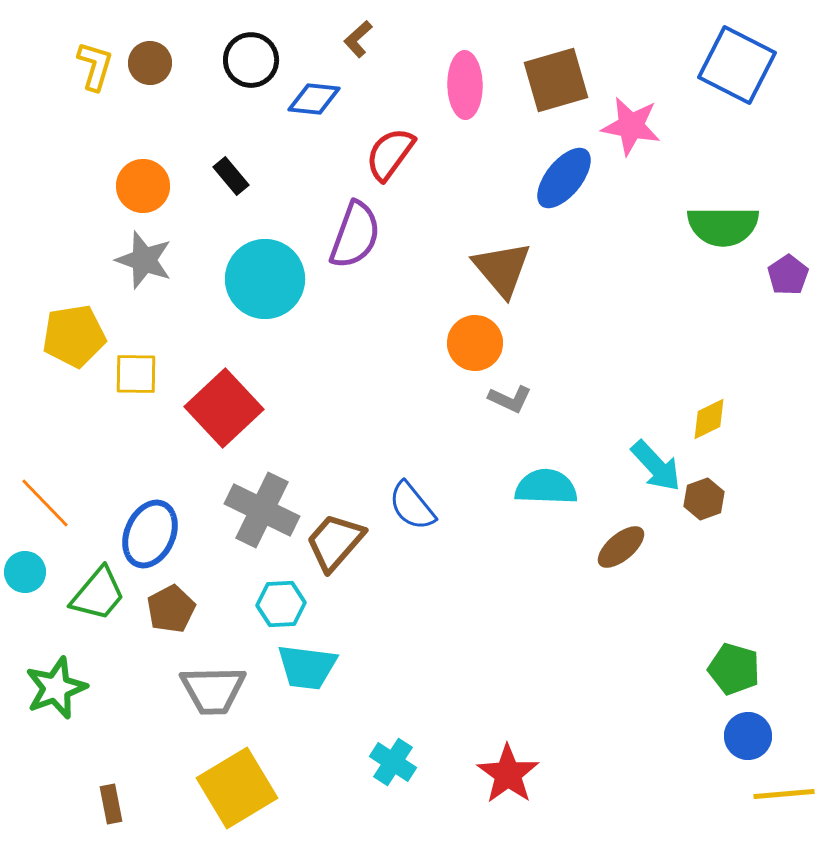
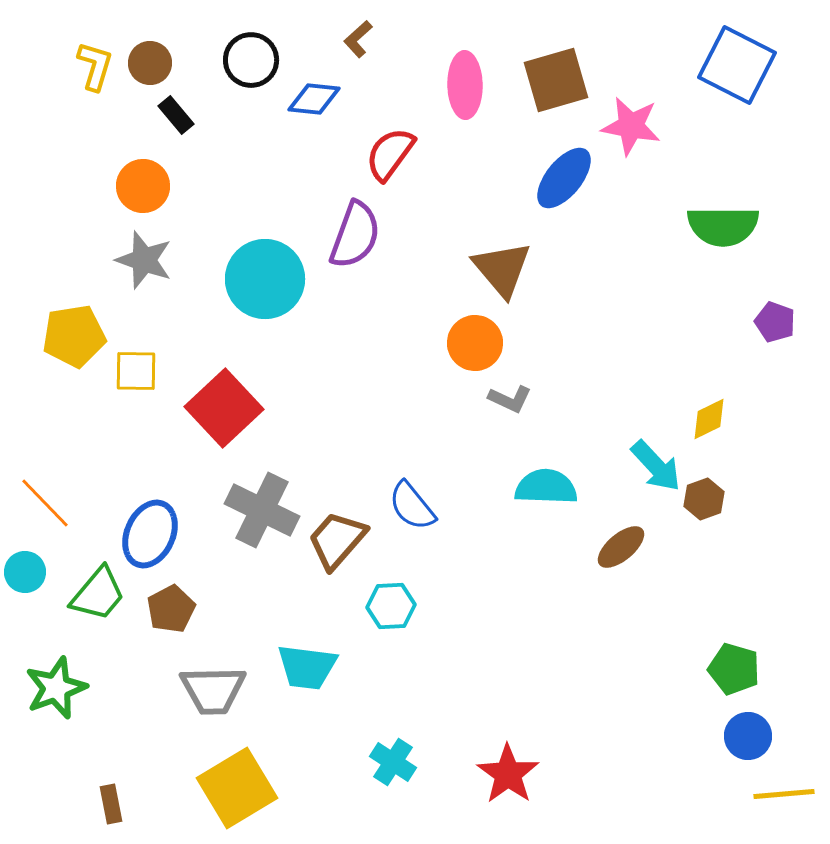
black rectangle at (231, 176): moved 55 px left, 61 px up
purple pentagon at (788, 275): moved 13 px left, 47 px down; rotated 18 degrees counterclockwise
yellow square at (136, 374): moved 3 px up
brown trapezoid at (335, 542): moved 2 px right, 2 px up
cyan hexagon at (281, 604): moved 110 px right, 2 px down
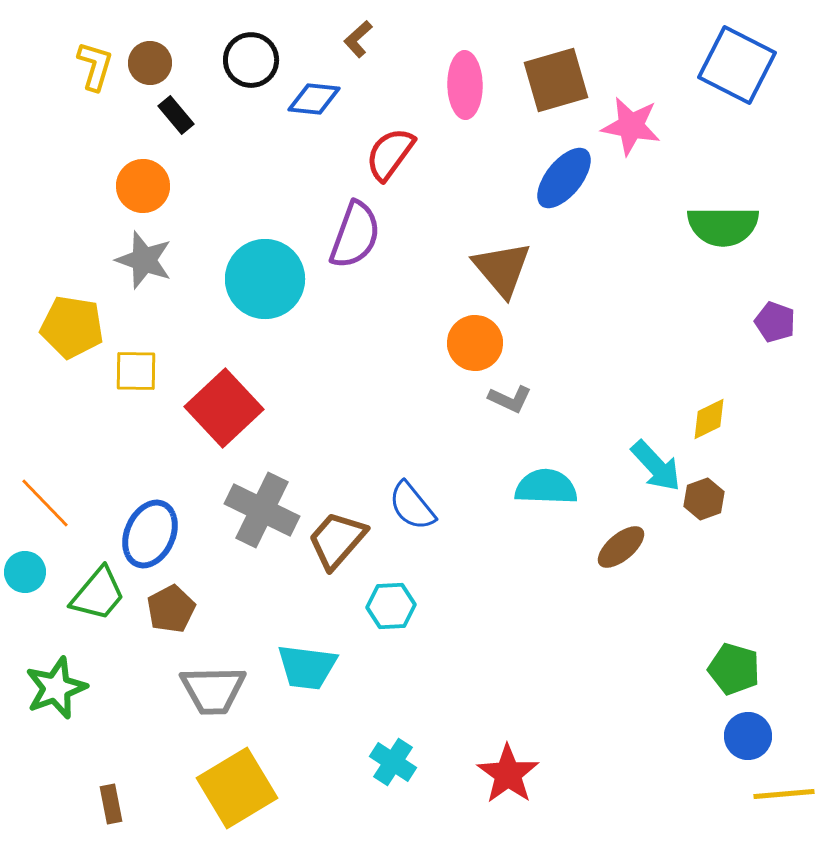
yellow pentagon at (74, 336): moved 2 px left, 9 px up; rotated 18 degrees clockwise
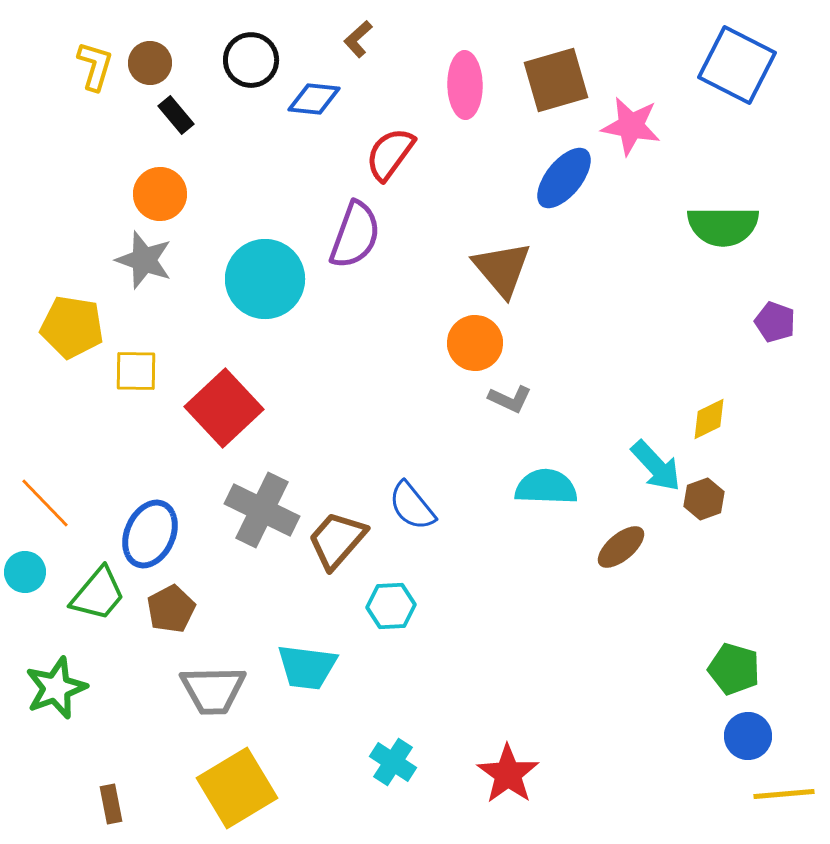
orange circle at (143, 186): moved 17 px right, 8 px down
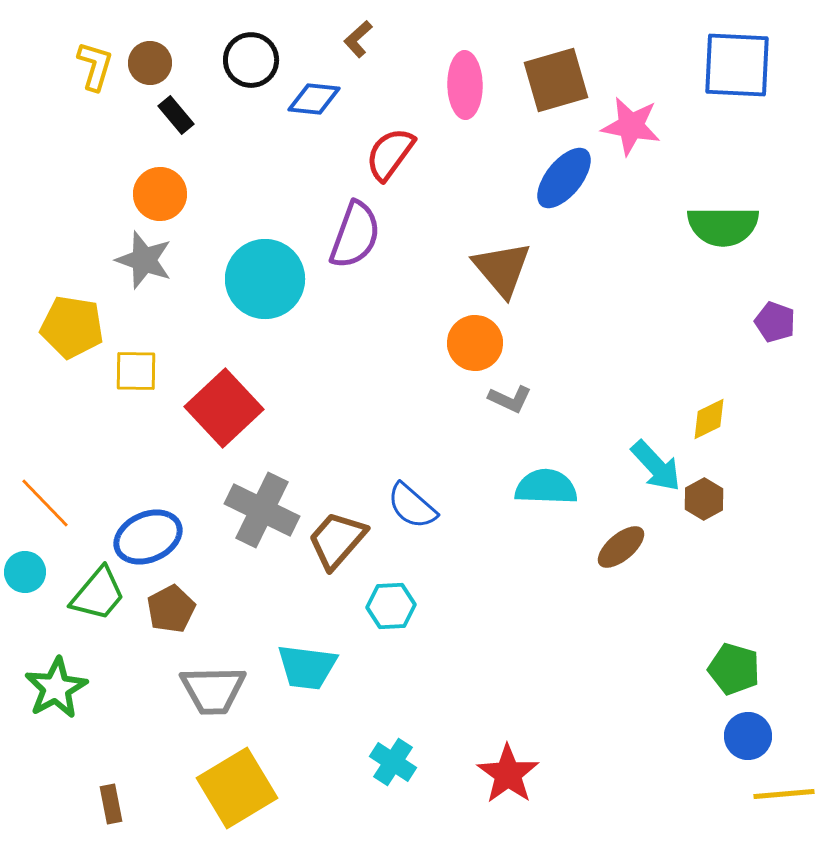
blue square at (737, 65): rotated 24 degrees counterclockwise
brown hexagon at (704, 499): rotated 9 degrees counterclockwise
blue semicircle at (412, 506): rotated 10 degrees counterclockwise
blue ellipse at (150, 534): moved 2 px left, 3 px down; rotated 42 degrees clockwise
green star at (56, 688): rotated 8 degrees counterclockwise
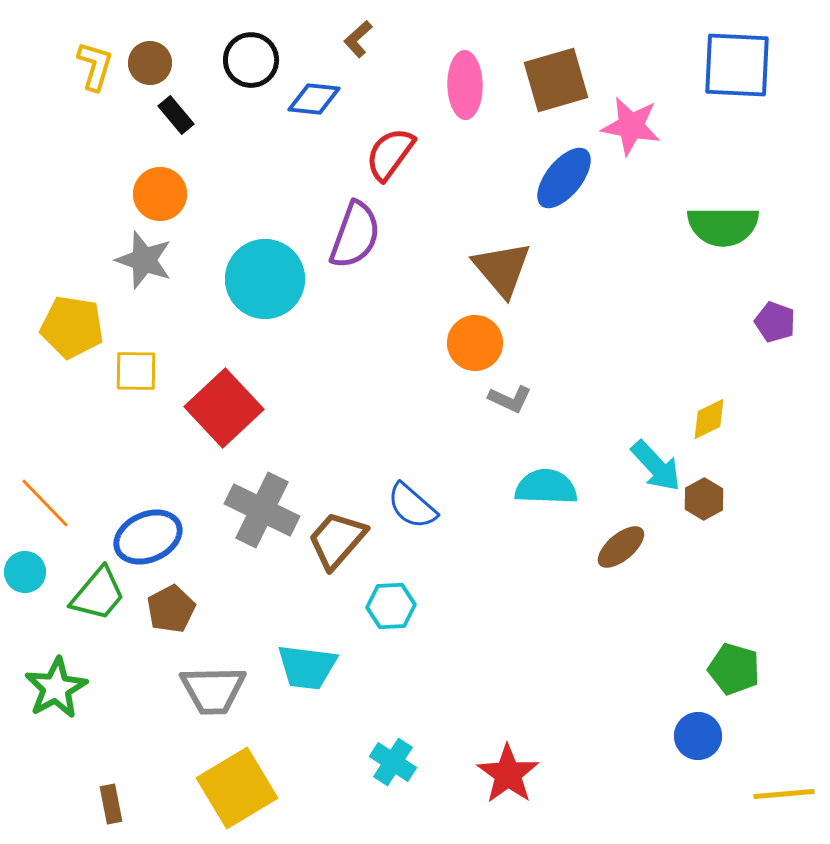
blue circle at (748, 736): moved 50 px left
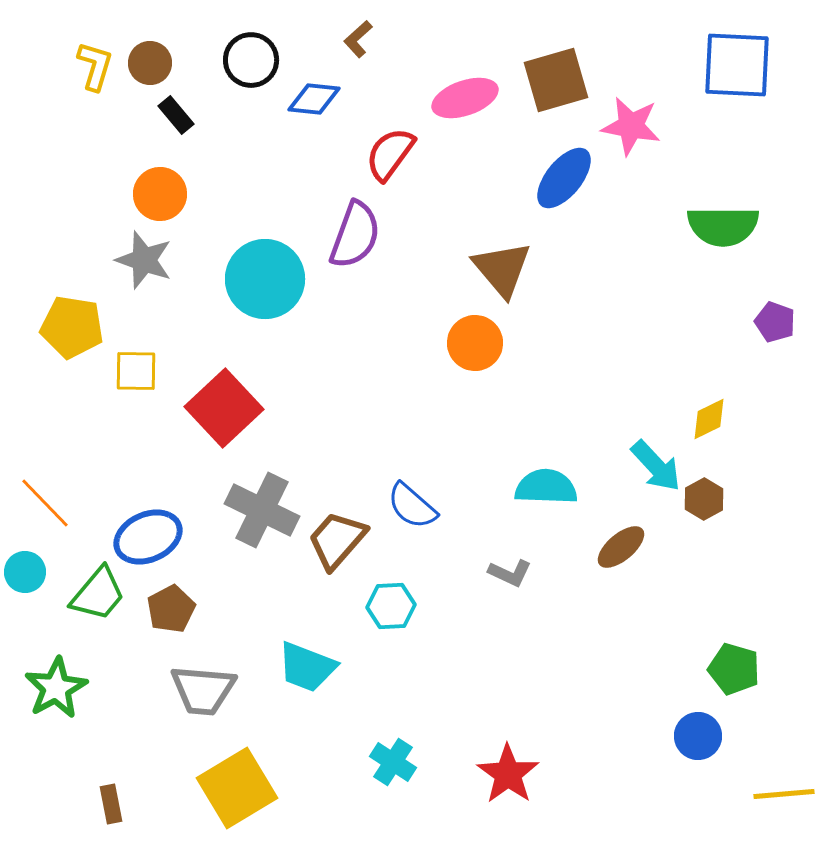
pink ellipse at (465, 85): moved 13 px down; rotated 72 degrees clockwise
gray L-shape at (510, 399): moved 174 px down
cyan trapezoid at (307, 667): rotated 14 degrees clockwise
gray trapezoid at (213, 690): moved 10 px left; rotated 6 degrees clockwise
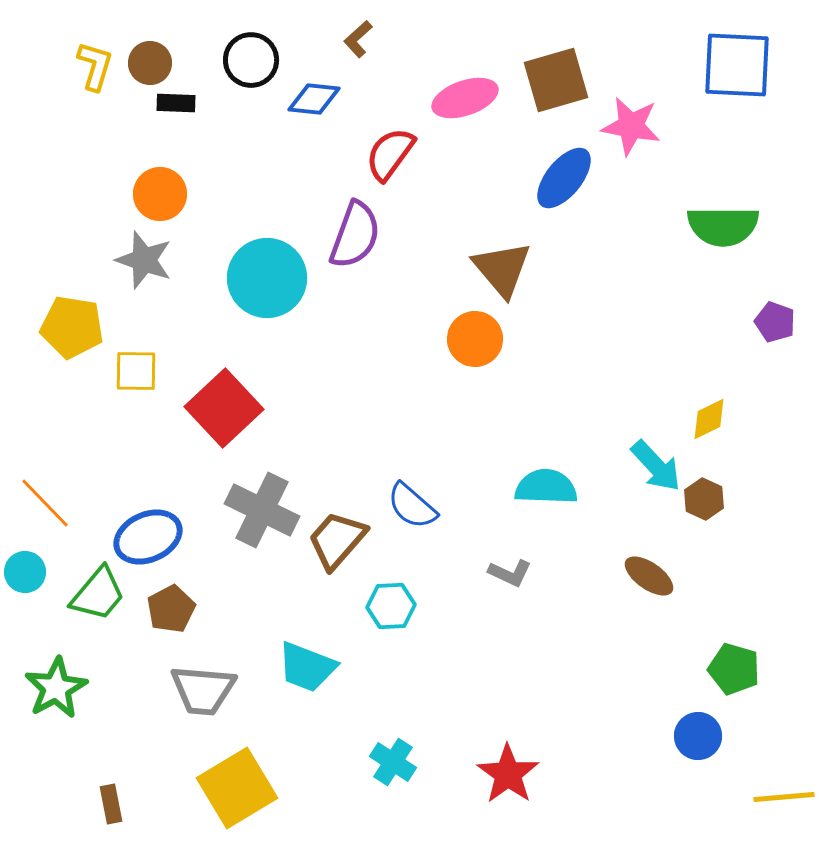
black rectangle at (176, 115): moved 12 px up; rotated 48 degrees counterclockwise
cyan circle at (265, 279): moved 2 px right, 1 px up
orange circle at (475, 343): moved 4 px up
brown hexagon at (704, 499): rotated 6 degrees counterclockwise
brown ellipse at (621, 547): moved 28 px right, 29 px down; rotated 75 degrees clockwise
yellow line at (784, 794): moved 3 px down
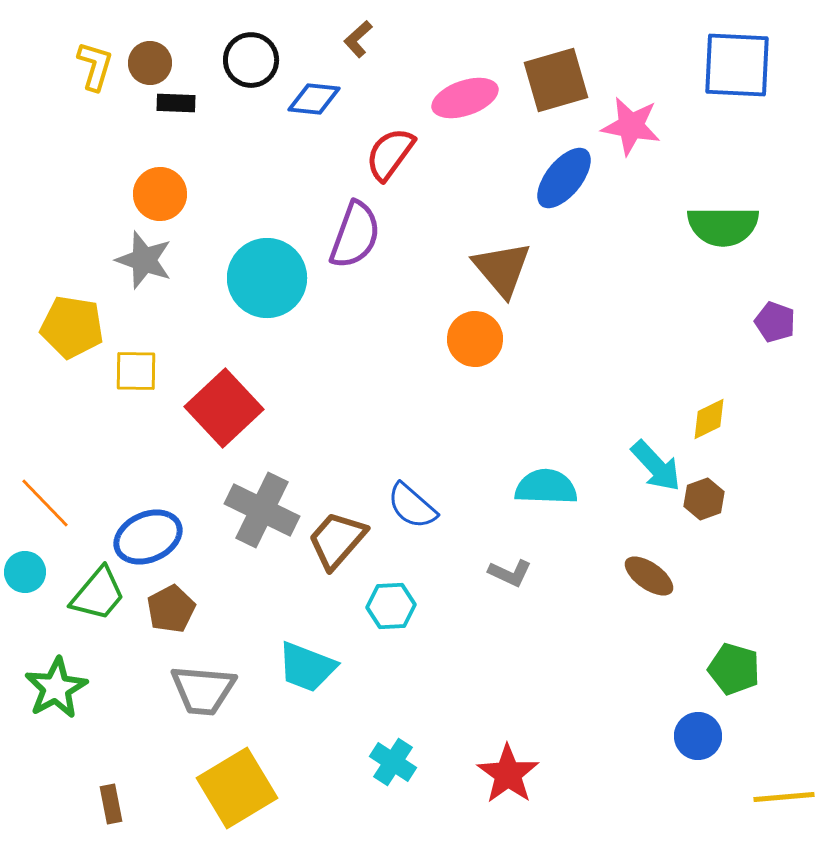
brown hexagon at (704, 499): rotated 15 degrees clockwise
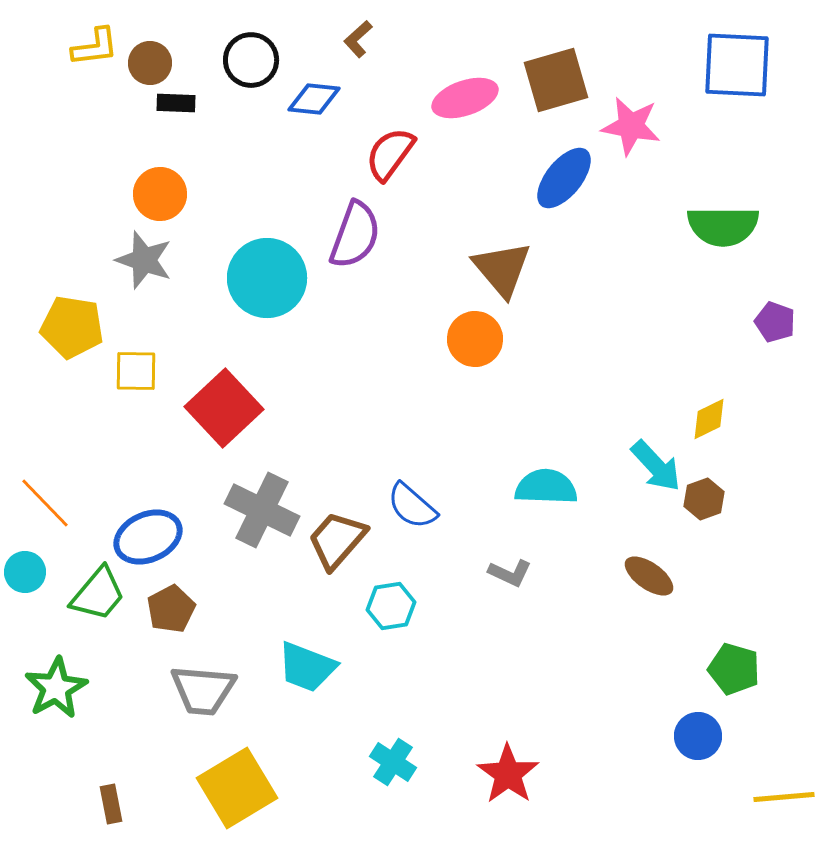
yellow L-shape at (95, 66): moved 19 px up; rotated 66 degrees clockwise
cyan hexagon at (391, 606): rotated 6 degrees counterclockwise
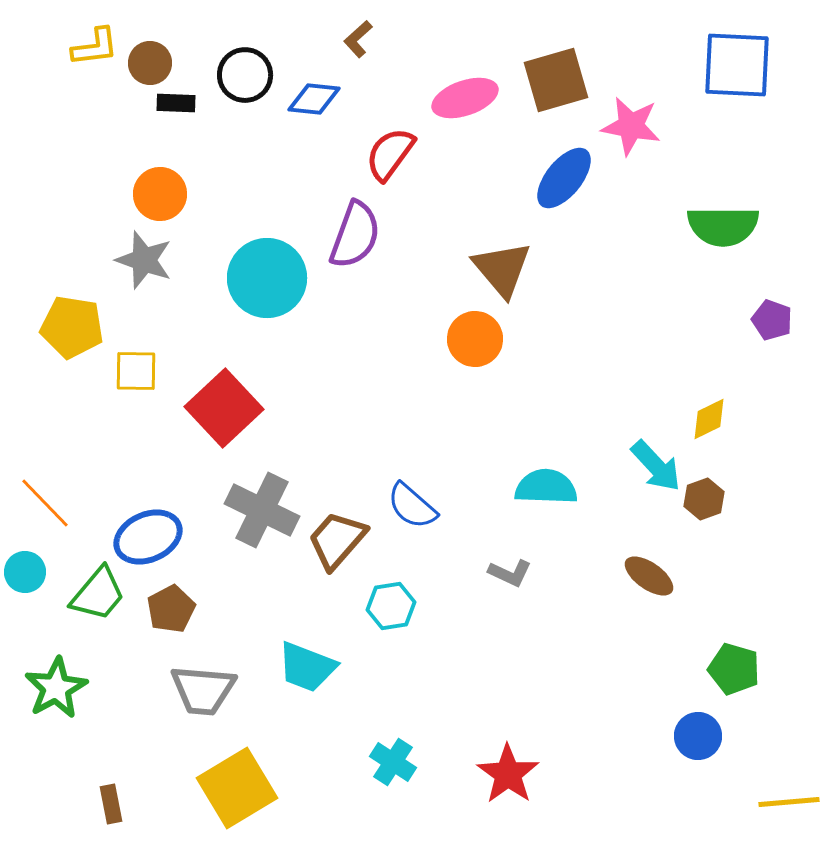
black circle at (251, 60): moved 6 px left, 15 px down
purple pentagon at (775, 322): moved 3 px left, 2 px up
yellow line at (784, 797): moved 5 px right, 5 px down
